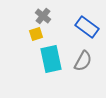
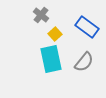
gray cross: moved 2 px left, 1 px up
yellow square: moved 19 px right; rotated 24 degrees counterclockwise
gray semicircle: moved 1 px right, 1 px down; rotated 10 degrees clockwise
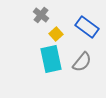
yellow square: moved 1 px right
gray semicircle: moved 2 px left
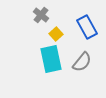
blue rectangle: rotated 25 degrees clockwise
